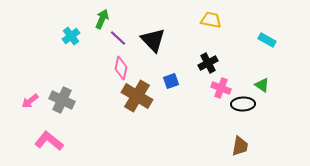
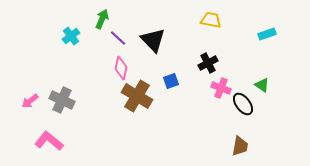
cyan rectangle: moved 6 px up; rotated 48 degrees counterclockwise
black ellipse: rotated 55 degrees clockwise
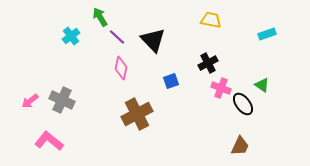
green arrow: moved 2 px left, 2 px up; rotated 54 degrees counterclockwise
purple line: moved 1 px left, 1 px up
brown cross: moved 18 px down; rotated 32 degrees clockwise
brown trapezoid: rotated 15 degrees clockwise
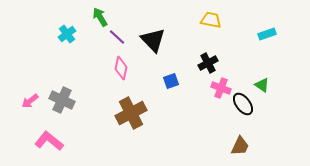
cyan cross: moved 4 px left, 2 px up
brown cross: moved 6 px left, 1 px up
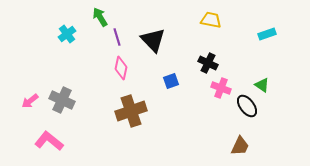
purple line: rotated 30 degrees clockwise
black cross: rotated 36 degrees counterclockwise
black ellipse: moved 4 px right, 2 px down
brown cross: moved 2 px up; rotated 8 degrees clockwise
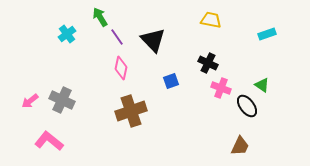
purple line: rotated 18 degrees counterclockwise
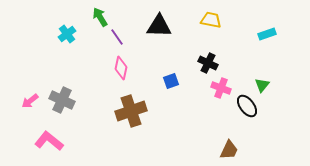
black triangle: moved 6 px right, 14 px up; rotated 44 degrees counterclockwise
green triangle: rotated 35 degrees clockwise
brown trapezoid: moved 11 px left, 4 px down
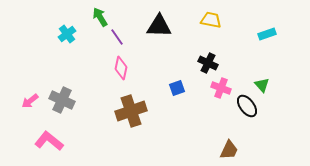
blue square: moved 6 px right, 7 px down
green triangle: rotated 21 degrees counterclockwise
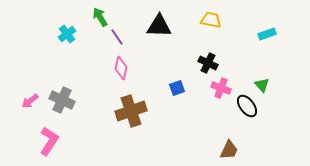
pink L-shape: rotated 84 degrees clockwise
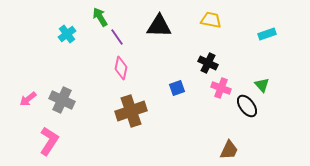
pink arrow: moved 2 px left, 2 px up
